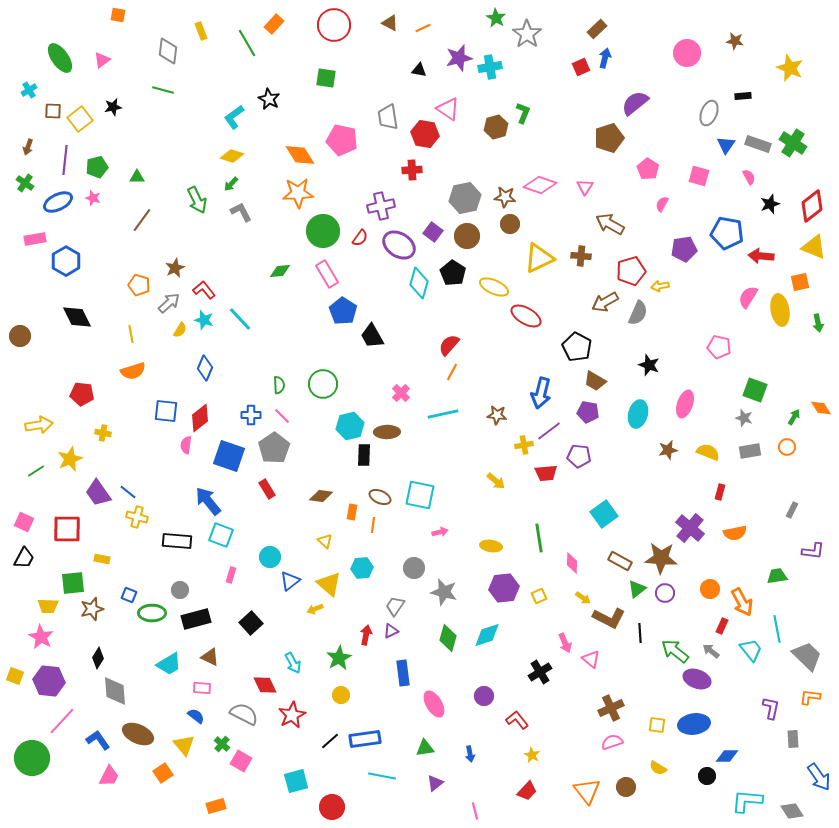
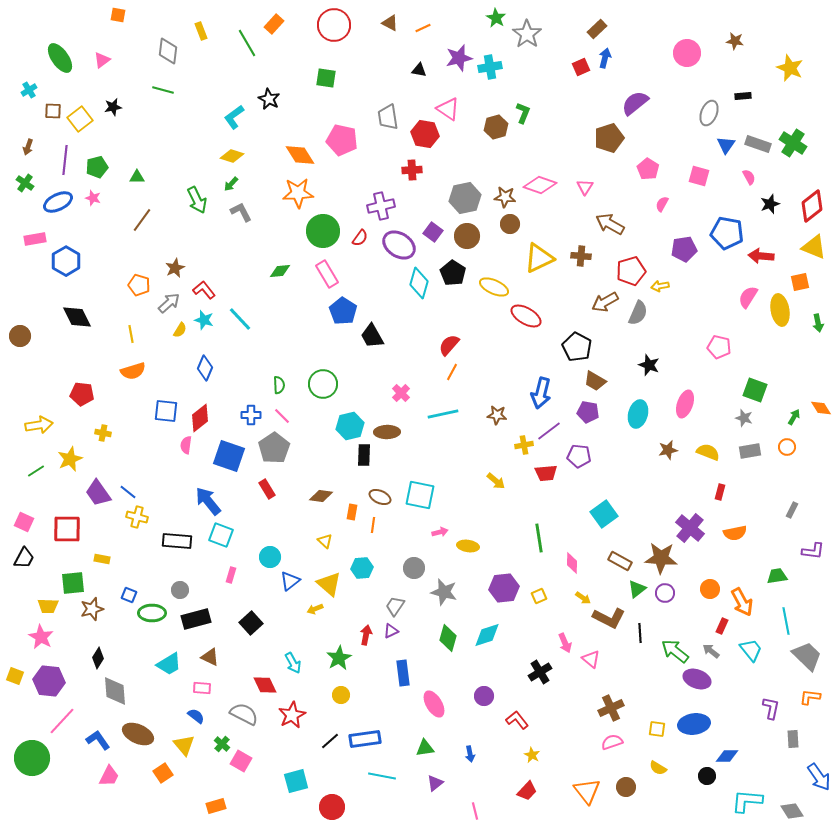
yellow ellipse at (491, 546): moved 23 px left
cyan line at (777, 629): moved 9 px right, 8 px up
yellow square at (657, 725): moved 4 px down
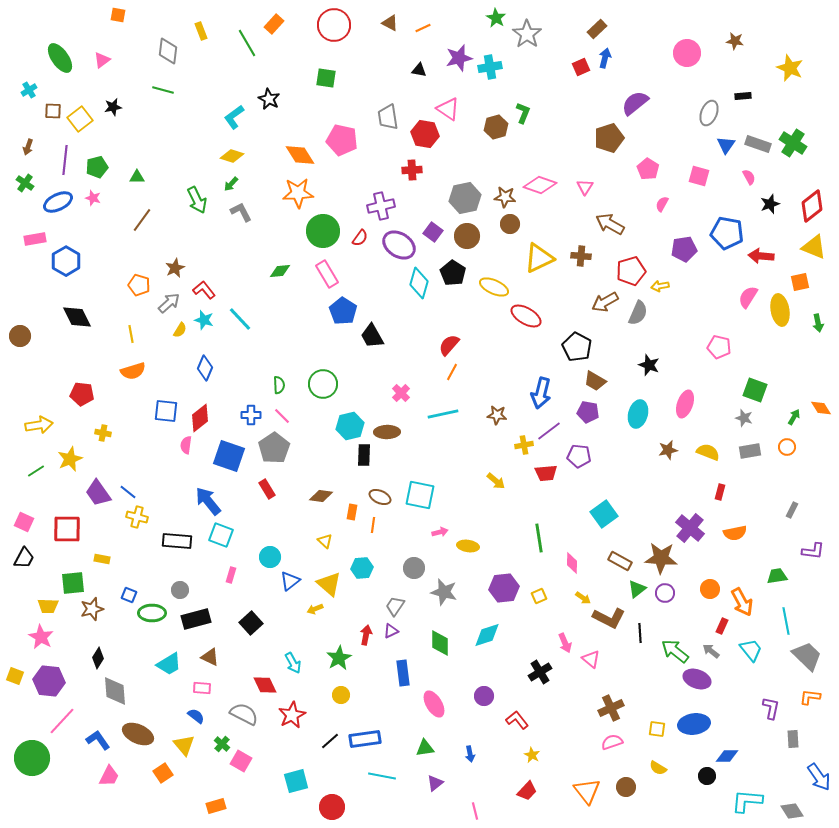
green diamond at (448, 638): moved 8 px left, 5 px down; rotated 16 degrees counterclockwise
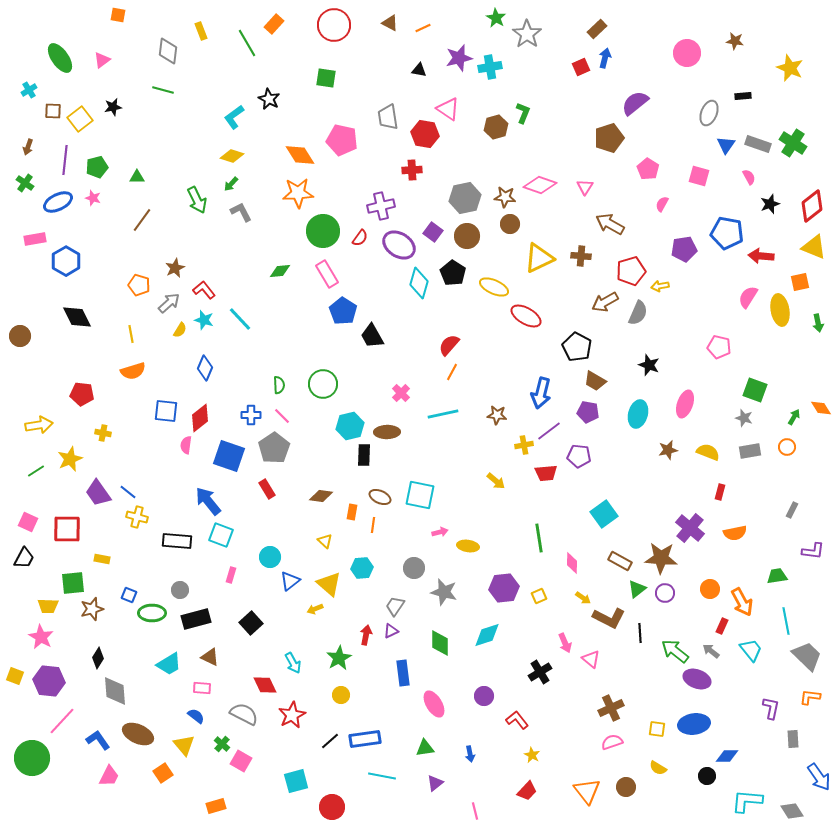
pink square at (24, 522): moved 4 px right
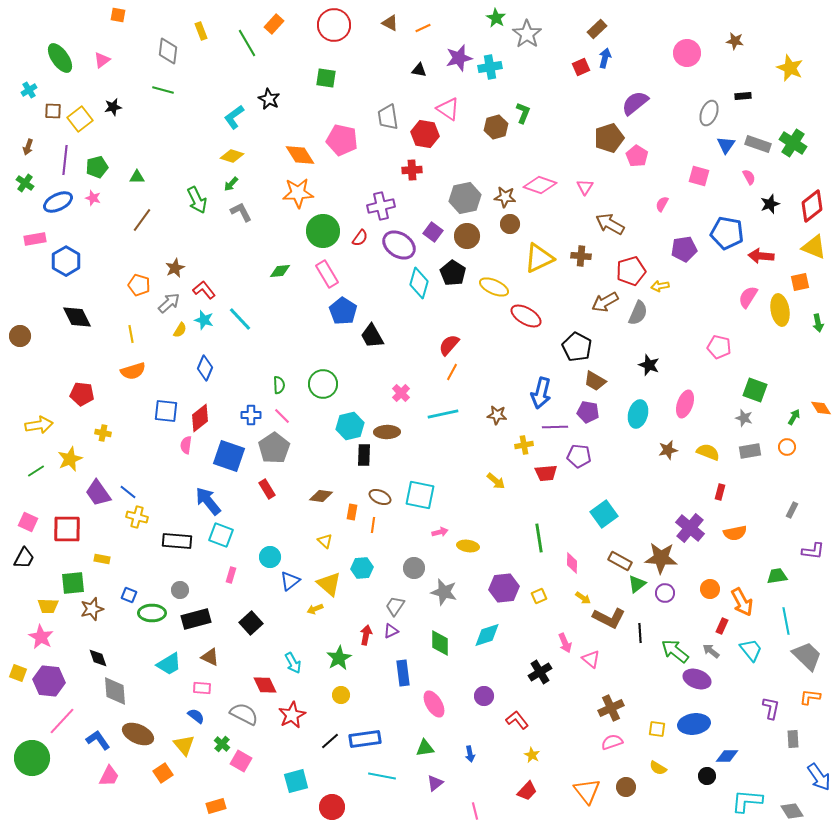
pink pentagon at (648, 169): moved 11 px left, 13 px up
purple line at (549, 431): moved 6 px right, 4 px up; rotated 35 degrees clockwise
green triangle at (637, 589): moved 5 px up
black diamond at (98, 658): rotated 50 degrees counterclockwise
yellow square at (15, 676): moved 3 px right, 3 px up
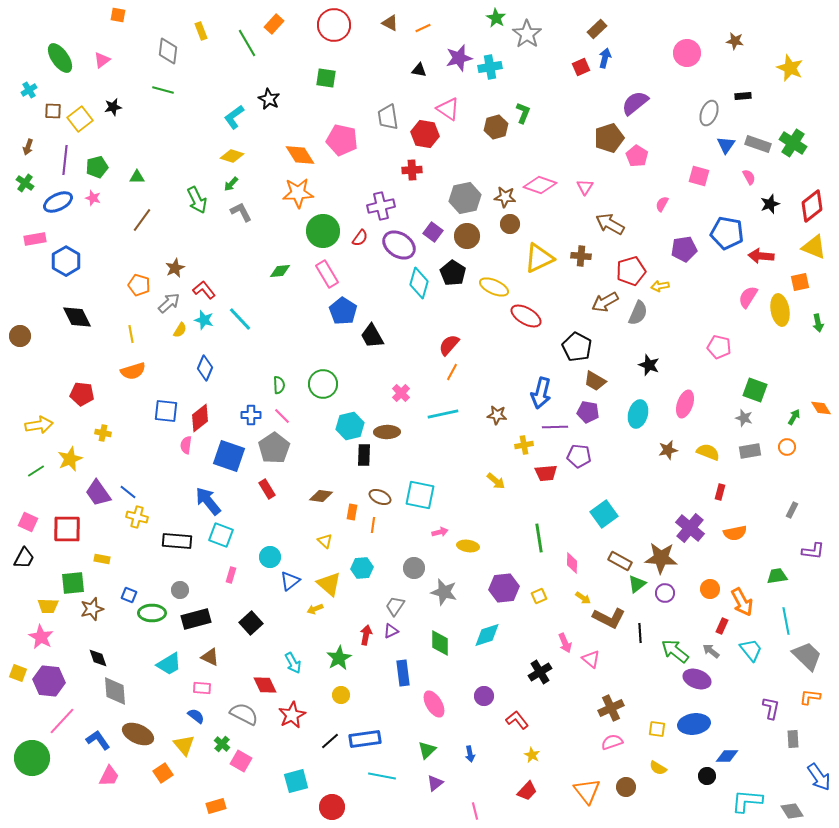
green triangle at (425, 748): moved 2 px right, 2 px down; rotated 36 degrees counterclockwise
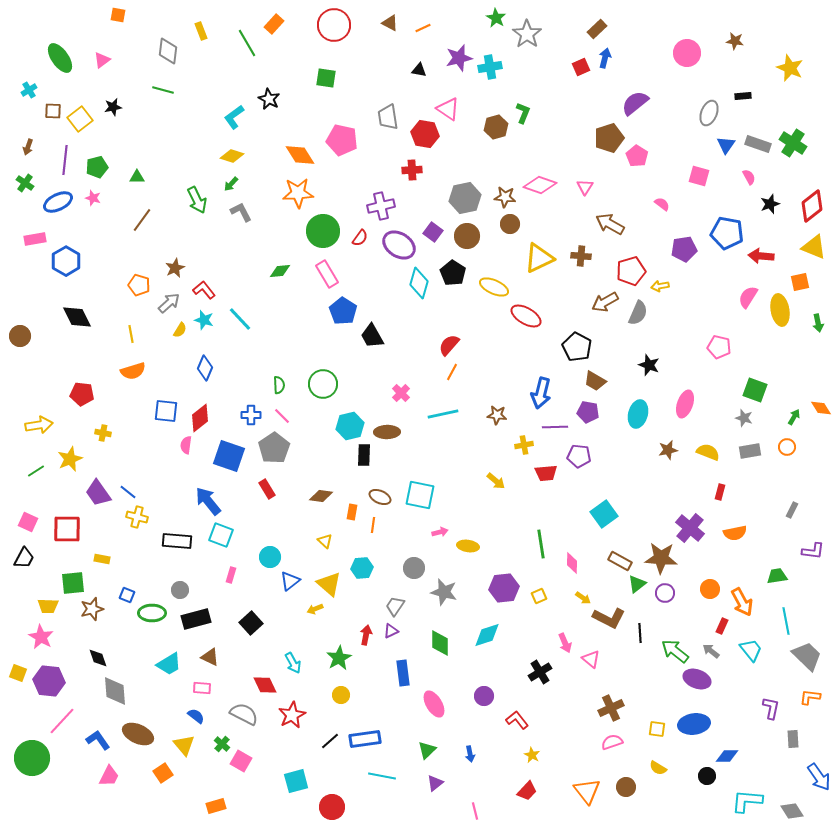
pink semicircle at (662, 204): rotated 98 degrees clockwise
green line at (539, 538): moved 2 px right, 6 px down
blue square at (129, 595): moved 2 px left
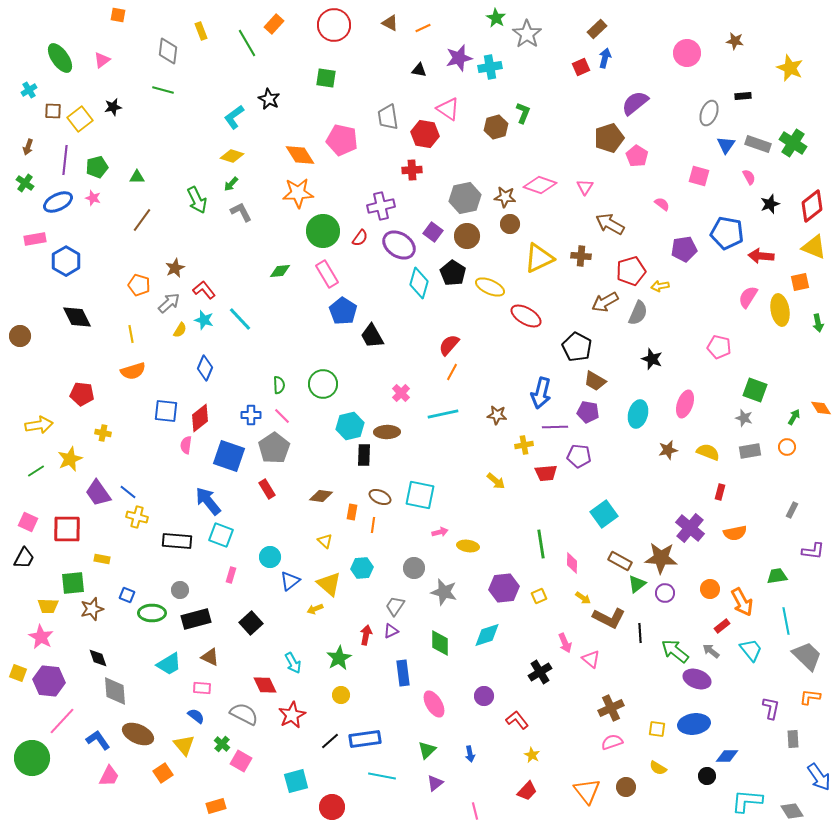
yellow ellipse at (494, 287): moved 4 px left
black star at (649, 365): moved 3 px right, 6 px up
red rectangle at (722, 626): rotated 28 degrees clockwise
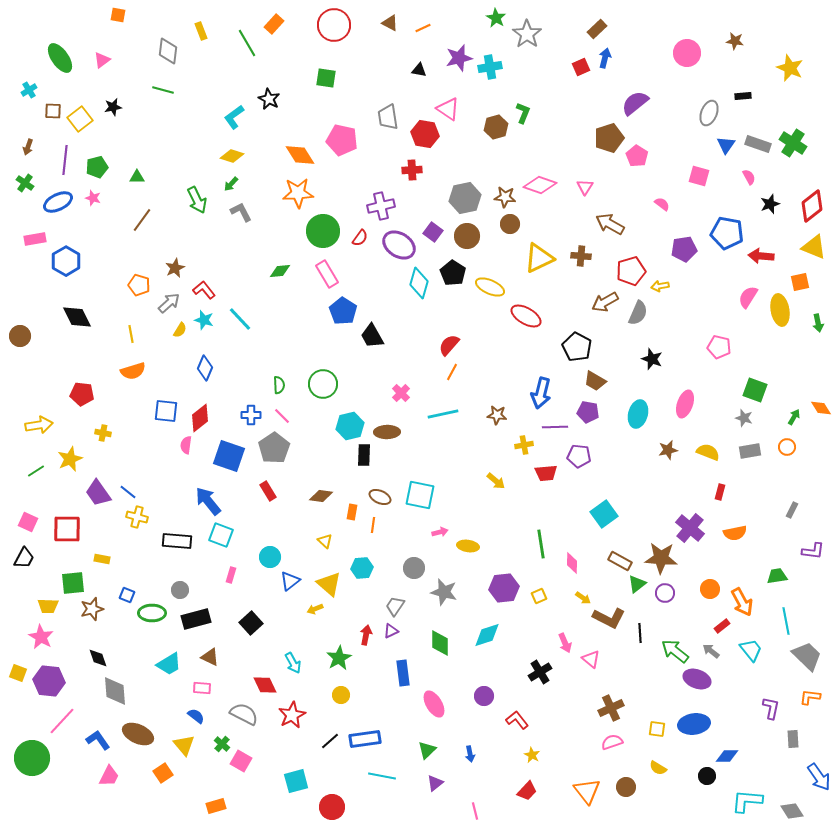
red rectangle at (267, 489): moved 1 px right, 2 px down
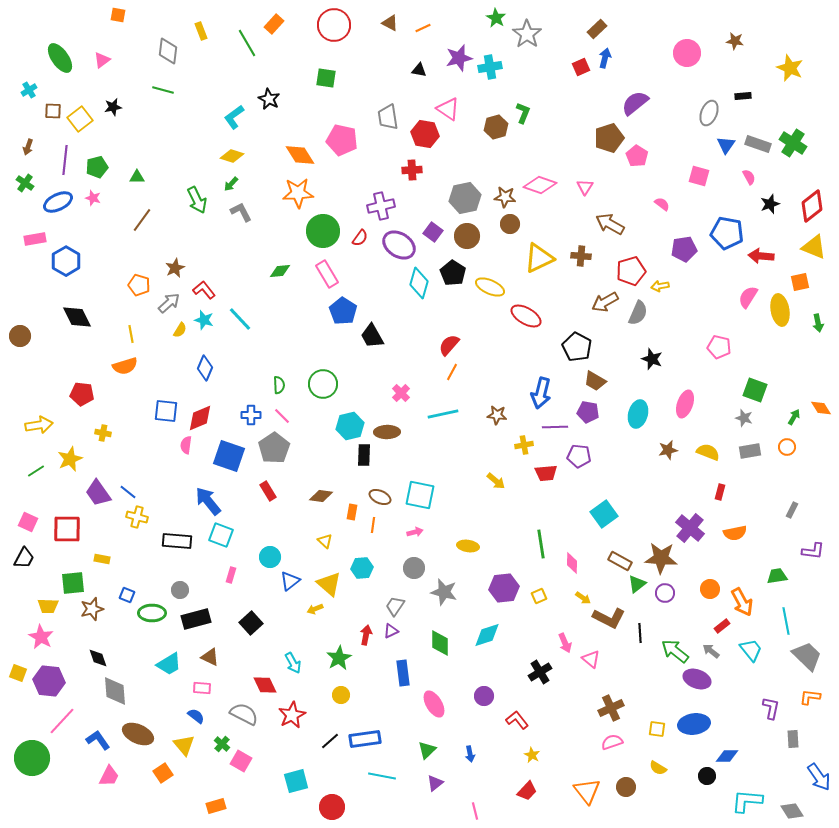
orange semicircle at (133, 371): moved 8 px left, 5 px up
red diamond at (200, 418): rotated 16 degrees clockwise
pink arrow at (440, 532): moved 25 px left
